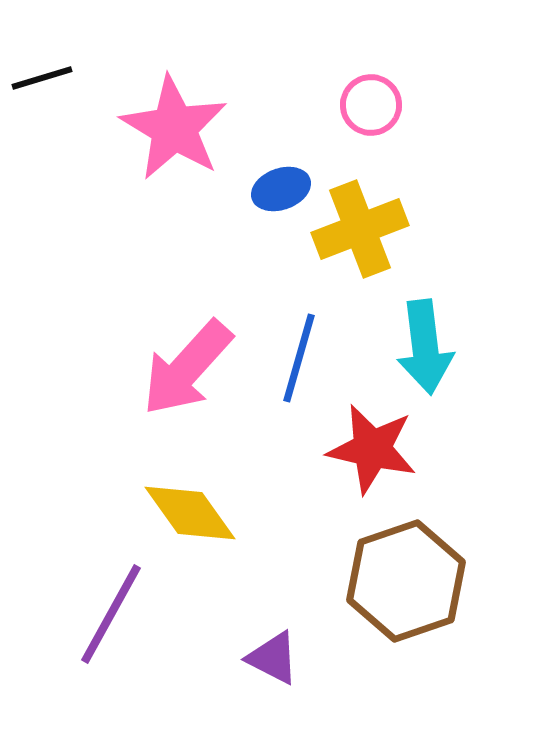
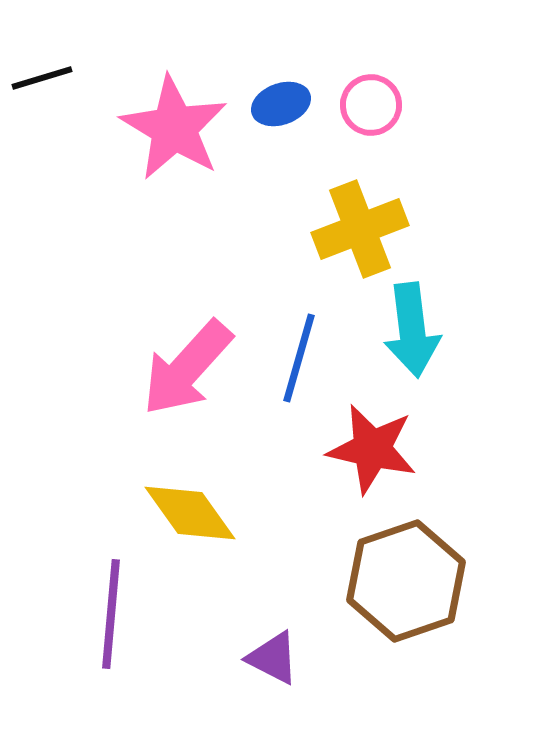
blue ellipse: moved 85 px up
cyan arrow: moved 13 px left, 17 px up
purple line: rotated 24 degrees counterclockwise
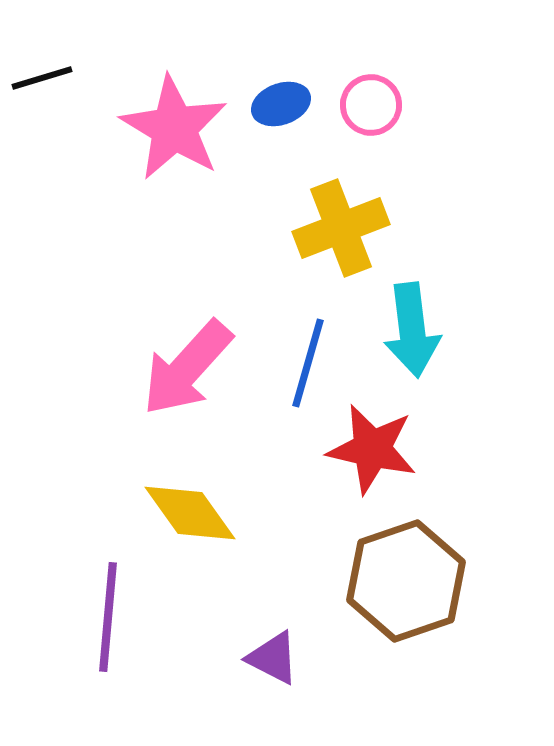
yellow cross: moved 19 px left, 1 px up
blue line: moved 9 px right, 5 px down
purple line: moved 3 px left, 3 px down
